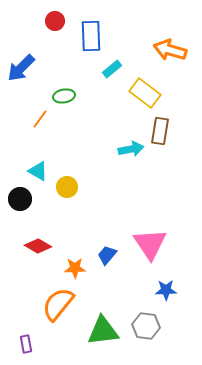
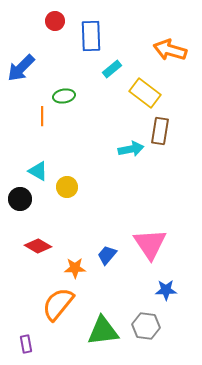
orange line: moved 2 px right, 3 px up; rotated 36 degrees counterclockwise
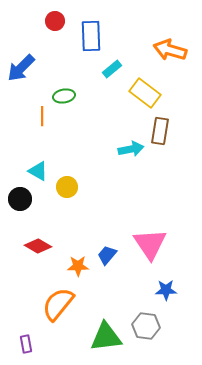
orange star: moved 3 px right, 2 px up
green triangle: moved 3 px right, 6 px down
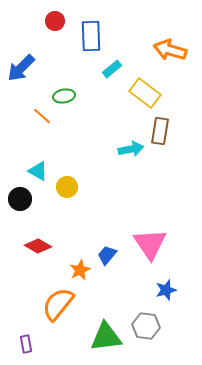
orange line: rotated 48 degrees counterclockwise
orange star: moved 2 px right, 4 px down; rotated 25 degrees counterclockwise
blue star: rotated 15 degrees counterclockwise
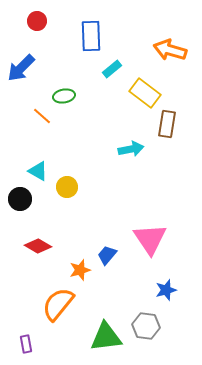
red circle: moved 18 px left
brown rectangle: moved 7 px right, 7 px up
pink triangle: moved 5 px up
orange star: rotated 10 degrees clockwise
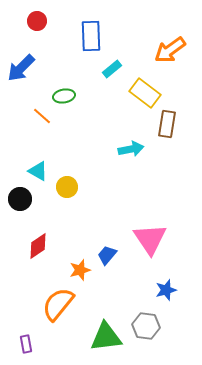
orange arrow: rotated 52 degrees counterclockwise
red diamond: rotated 64 degrees counterclockwise
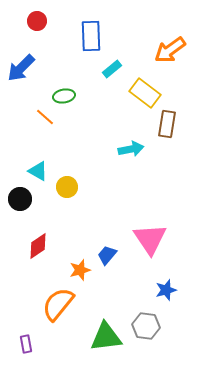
orange line: moved 3 px right, 1 px down
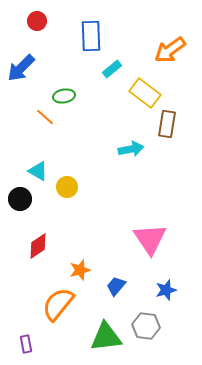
blue trapezoid: moved 9 px right, 31 px down
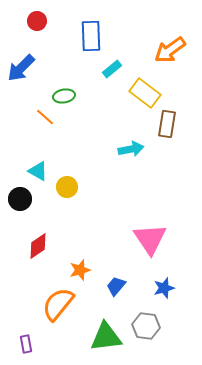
blue star: moved 2 px left, 2 px up
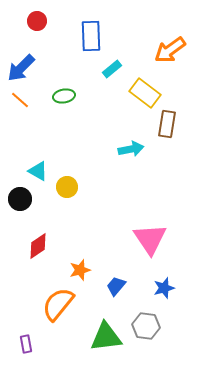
orange line: moved 25 px left, 17 px up
